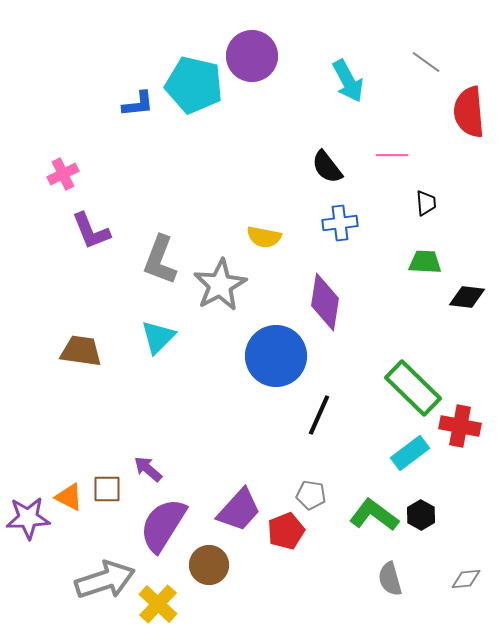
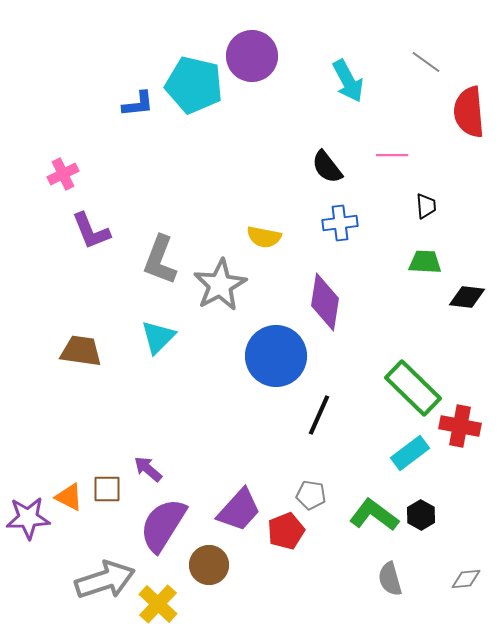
black trapezoid: moved 3 px down
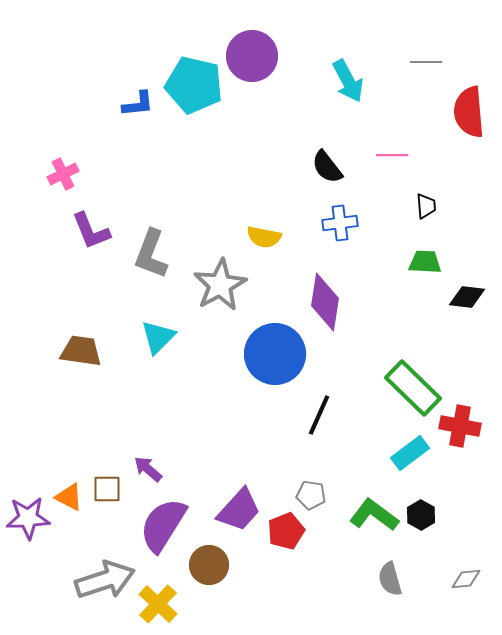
gray line: rotated 36 degrees counterclockwise
gray L-shape: moved 9 px left, 6 px up
blue circle: moved 1 px left, 2 px up
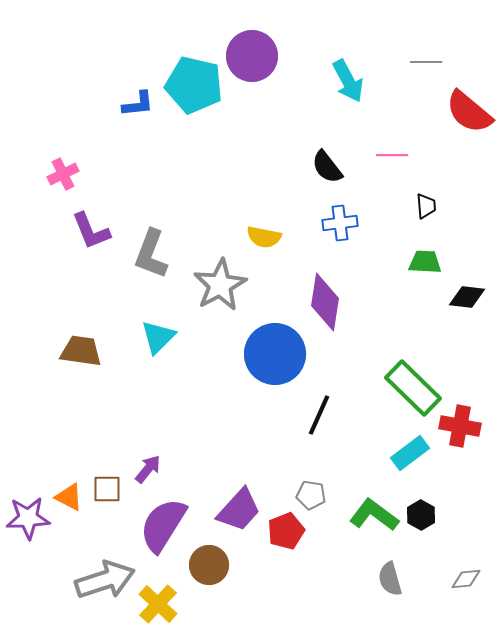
red semicircle: rotated 45 degrees counterclockwise
purple arrow: rotated 88 degrees clockwise
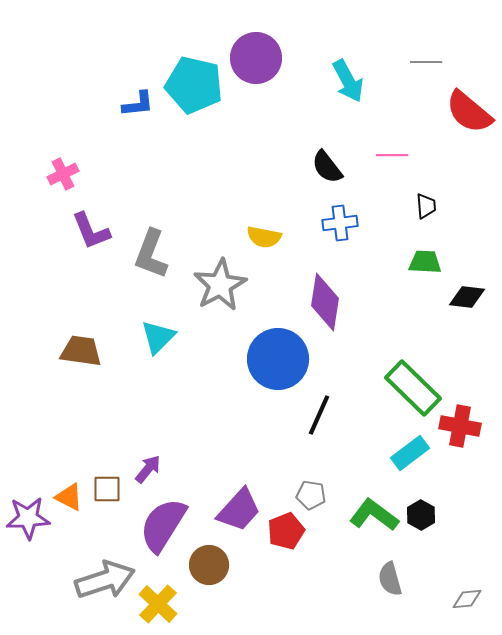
purple circle: moved 4 px right, 2 px down
blue circle: moved 3 px right, 5 px down
gray diamond: moved 1 px right, 20 px down
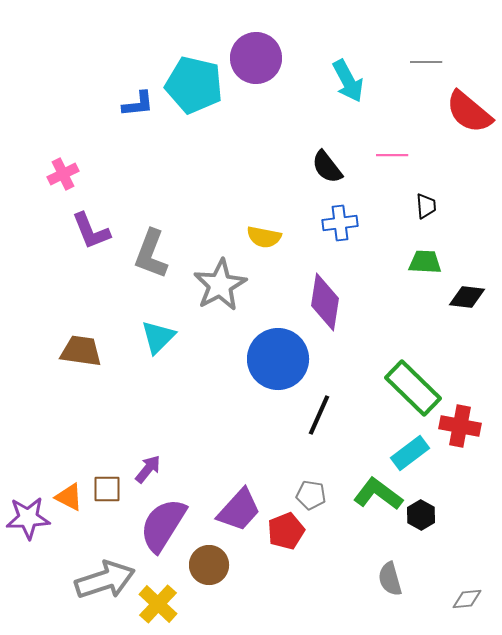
green L-shape: moved 4 px right, 21 px up
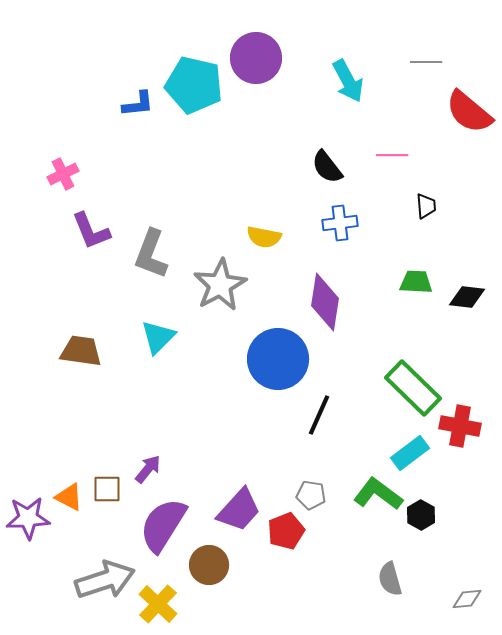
green trapezoid: moved 9 px left, 20 px down
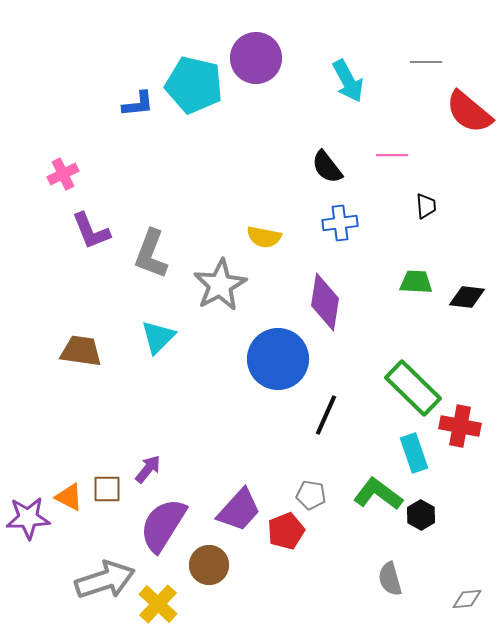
black line: moved 7 px right
cyan rectangle: moved 4 px right; rotated 72 degrees counterclockwise
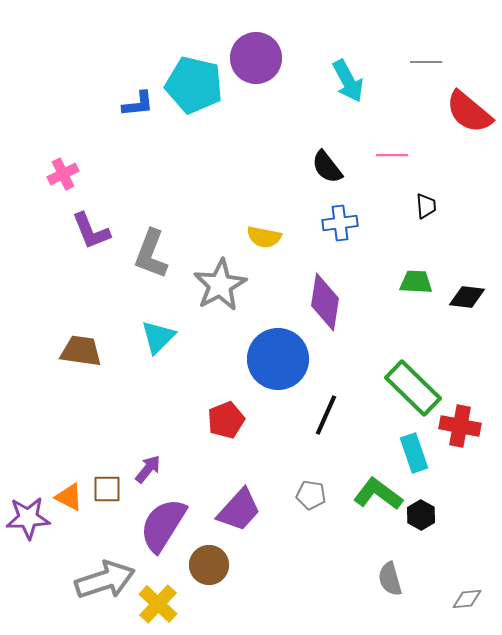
red pentagon: moved 60 px left, 111 px up
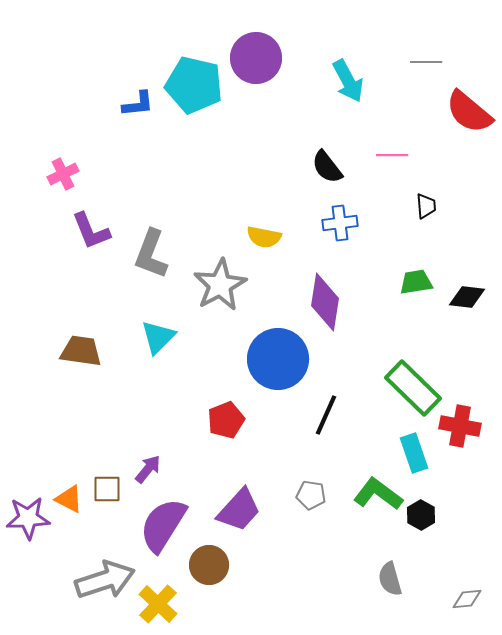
green trapezoid: rotated 12 degrees counterclockwise
orange triangle: moved 2 px down
